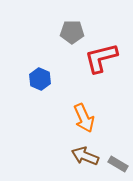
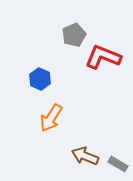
gray pentagon: moved 2 px right, 3 px down; rotated 25 degrees counterclockwise
red L-shape: moved 2 px right, 1 px up; rotated 36 degrees clockwise
orange arrow: moved 33 px left; rotated 56 degrees clockwise
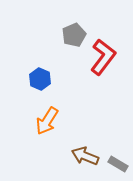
red L-shape: rotated 105 degrees clockwise
orange arrow: moved 4 px left, 3 px down
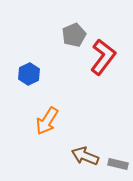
blue hexagon: moved 11 px left, 5 px up; rotated 10 degrees clockwise
gray rectangle: rotated 18 degrees counterclockwise
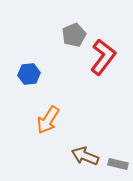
blue hexagon: rotated 20 degrees clockwise
orange arrow: moved 1 px right, 1 px up
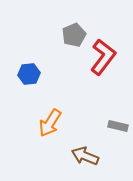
orange arrow: moved 2 px right, 3 px down
gray rectangle: moved 38 px up
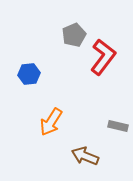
orange arrow: moved 1 px right, 1 px up
